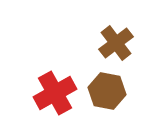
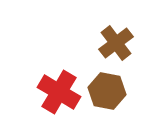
red cross: moved 4 px right, 1 px up; rotated 30 degrees counterclockwise
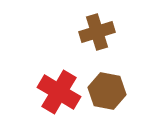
brown cross: moved 19 px left, 11 px up; rotated 20 degrees clockwise
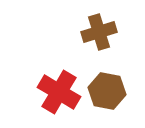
brown cross: moved 2 px right
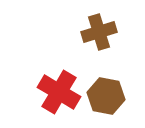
brown hexagon: moved 1 px left, 5 px down
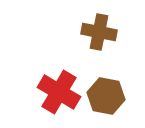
brown cross: rotated 28 degrees clockwise
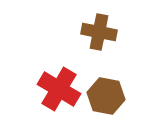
red cross: moved 3 px up
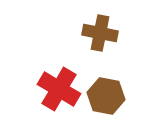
brown cross: moved 1 px right, 1 px down
